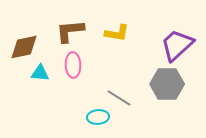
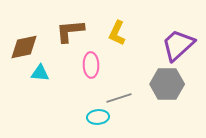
yellow L-shape: rotated 105 degrees clockwise
purple trapezoid: moved 1 px right
pink ellipse: moved 18 px right
gray line: rotated 50 degrees counterclockwise
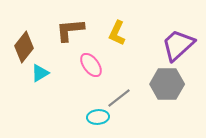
brown L-shape: moved 1 px up
brown diamond: rotated 40 degrees counterclockwise
pink ellipse: rotated 35 degrees counterclockwise
cyan triangle: rotated 36 degrees counterclockwise
gray line: rotated 20 degrees counterclockwise
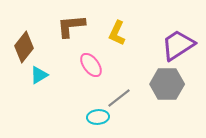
brown L-shape: moved 1 px right, 4 px up
purple trapezoid: rotated 9 degrees clockwise
cyan triangle: moved 1 px left, 2 px down
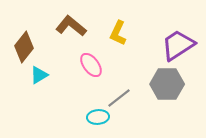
brown L-shape: rotated 44 degrees clockwise
yellow L-shape: moved 1 px right
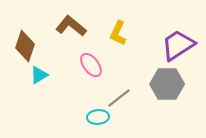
brown diamond: moved 1 px right, 1 px up; rotated 20 degrees counterclockwise
